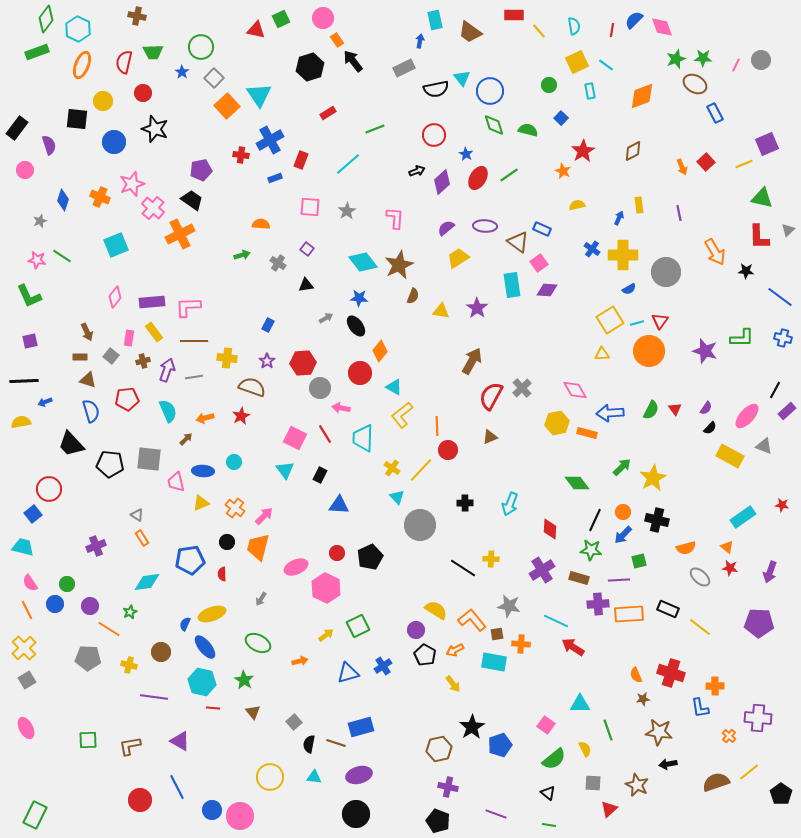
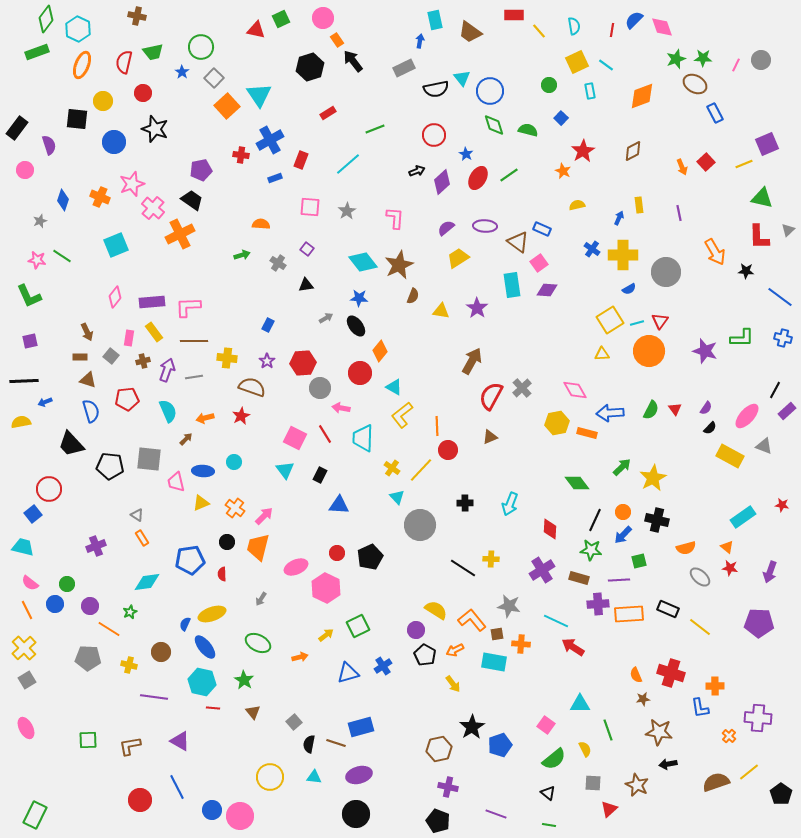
green trapezoid at (153, 52): rotated 10 degrees counterclockwise
black pentagon at (110, 464): moved 2 px down
pink semicircle at (30, 583): rotated 18 degrees counterclockwise
orange arrow at (300, 661): moved 4 px up
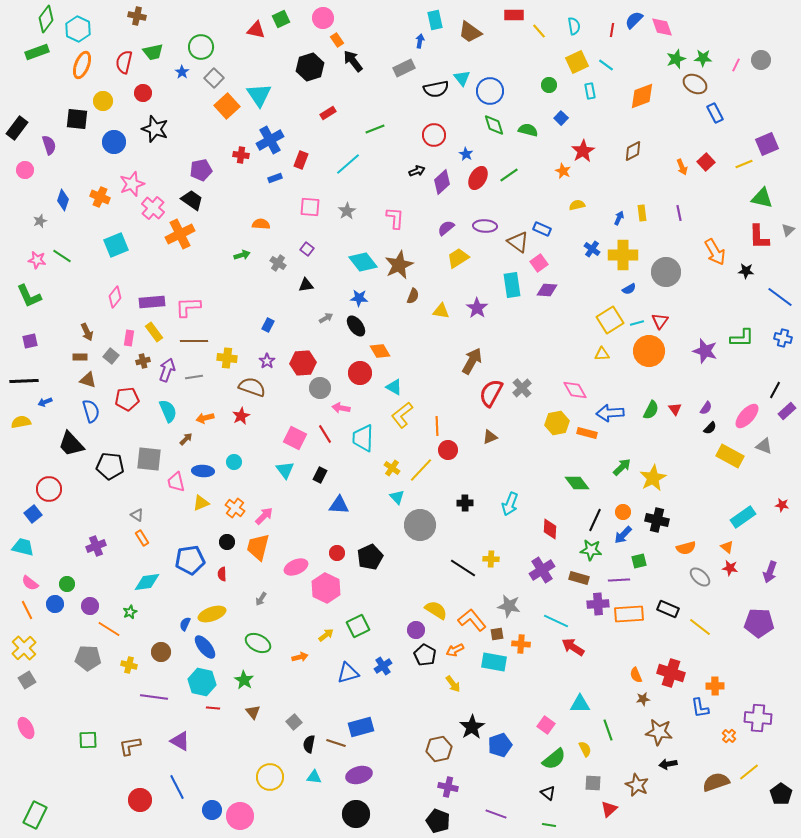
yellow rectangle at (639, 205): moved 3 px right, 8 px down
orange diamond at (380, 351): rotated 70 degrees counterclockwise
red semicircle at (491, 396): moved 3 px up
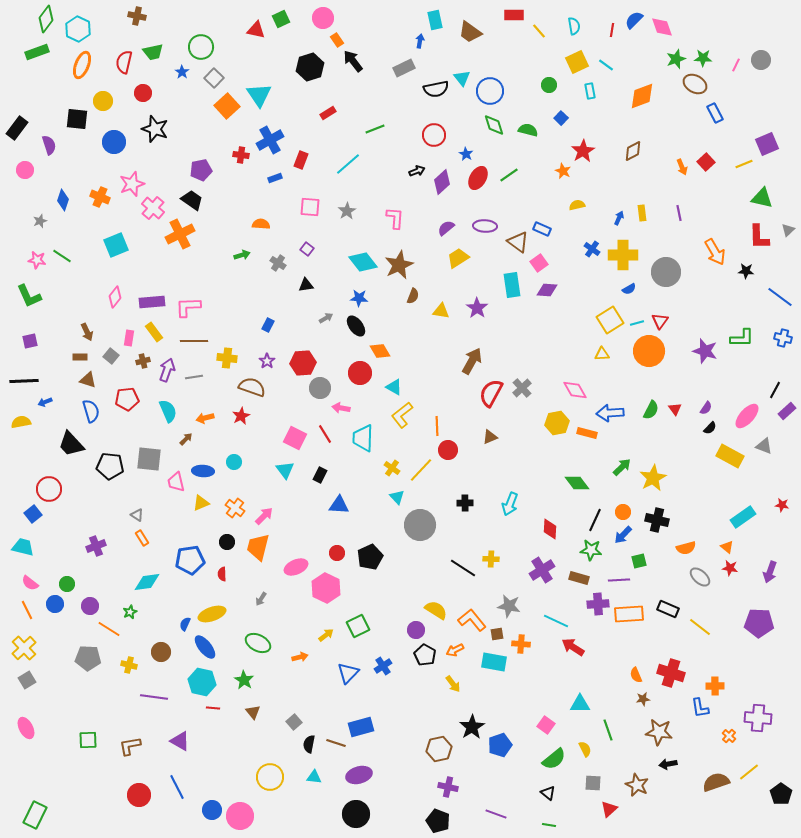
blue triangle at (348, 673): rotated 30 degrees counterclockwise
red circle at (140, 800): moved 1 px left, 5 px up
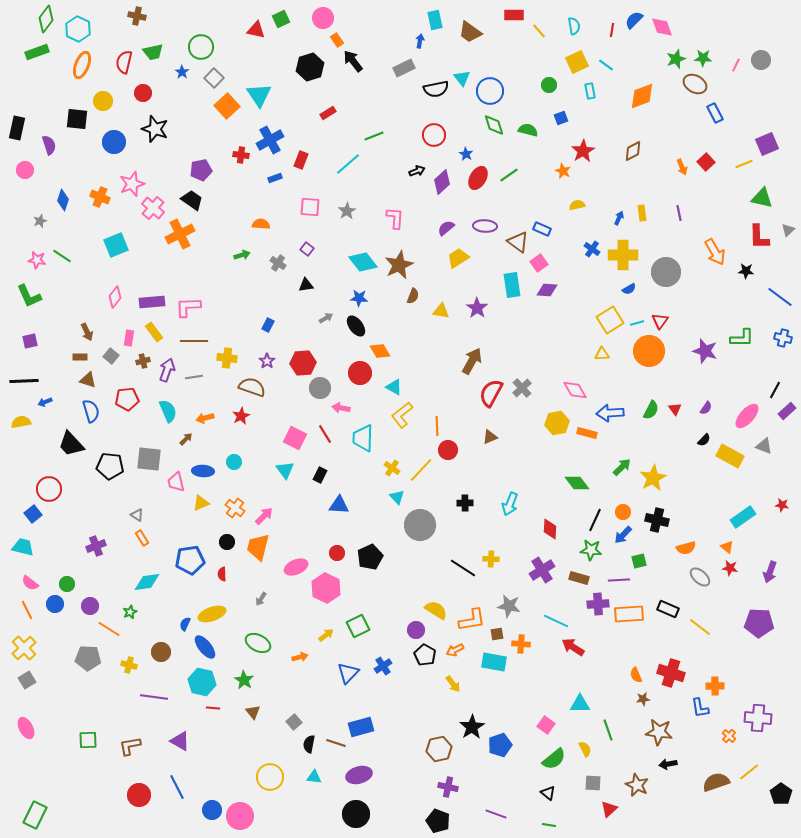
blue square at (561, 118): rotated 24 degrees clockwise
black rectangle at (17, 128): rotated 25 degrees counterclockwise
green line at (375, 129): moved 1 px left, 7 px down
black semicircle at (710, 428): moved 6 px left, 12 px down
orange L-shape at (472, 620): rotated 120 degrees clockwise
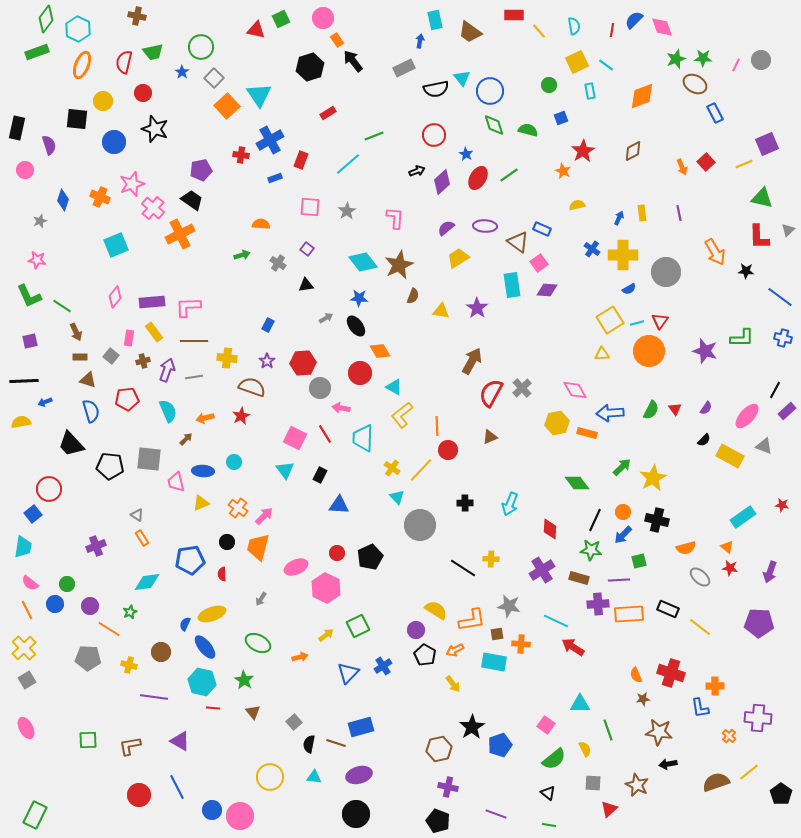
green line at (62, 256): moved 50 px down
brown arrow at (87, 332): moved 11 px left
orange cross at (235, 508): moved 3 px right
cyan trapezoid at (23, 547): rotated 85 degrees clockwise
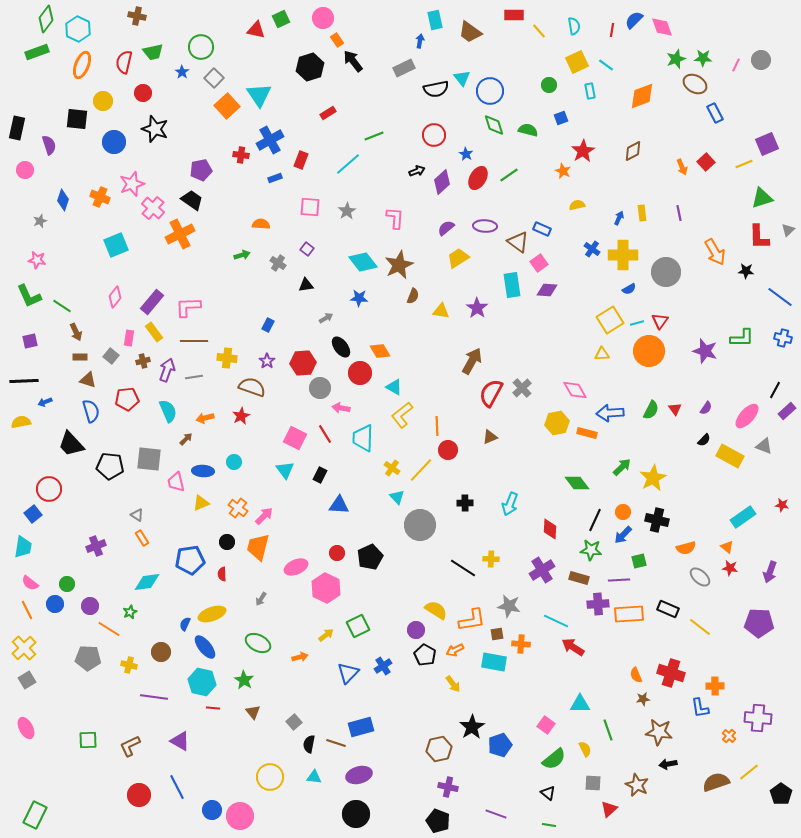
green triangle at (762, 198): rotated 30 degrees counterclockwise
purple rectangle at (152, 302): rotated 45 degrees counterclockwise
black ellipse at (356, 326): moved 15 px left, 21 px down
brown L-shape at (130, 746): rotated 15 degrees counterclockwise
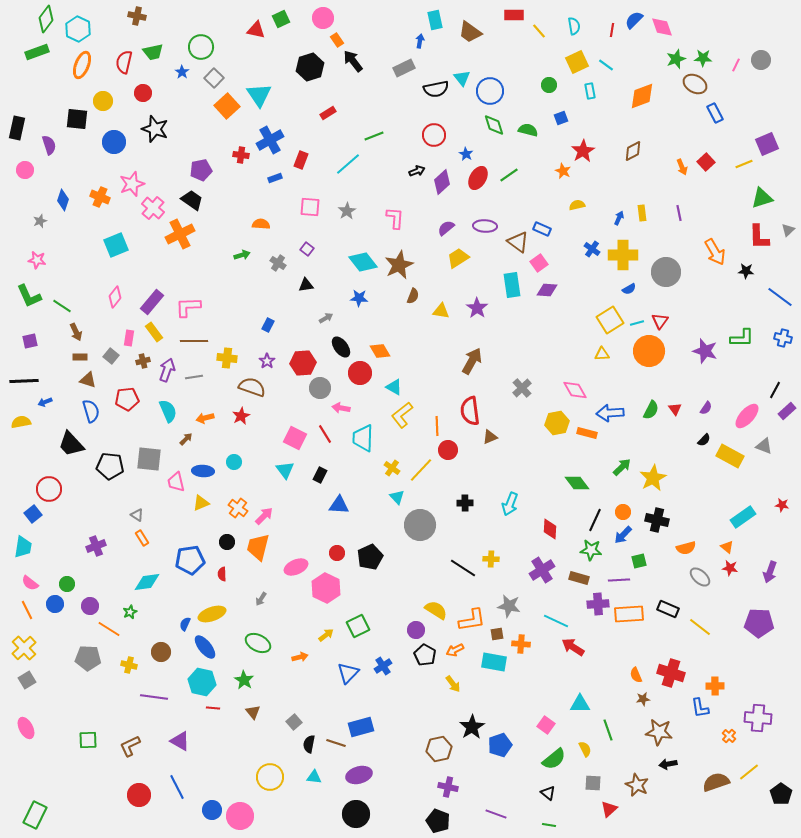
red semicircle at (491, 393): moved 21 px left, 18 px down; rotated 36 degrees counterclockwise
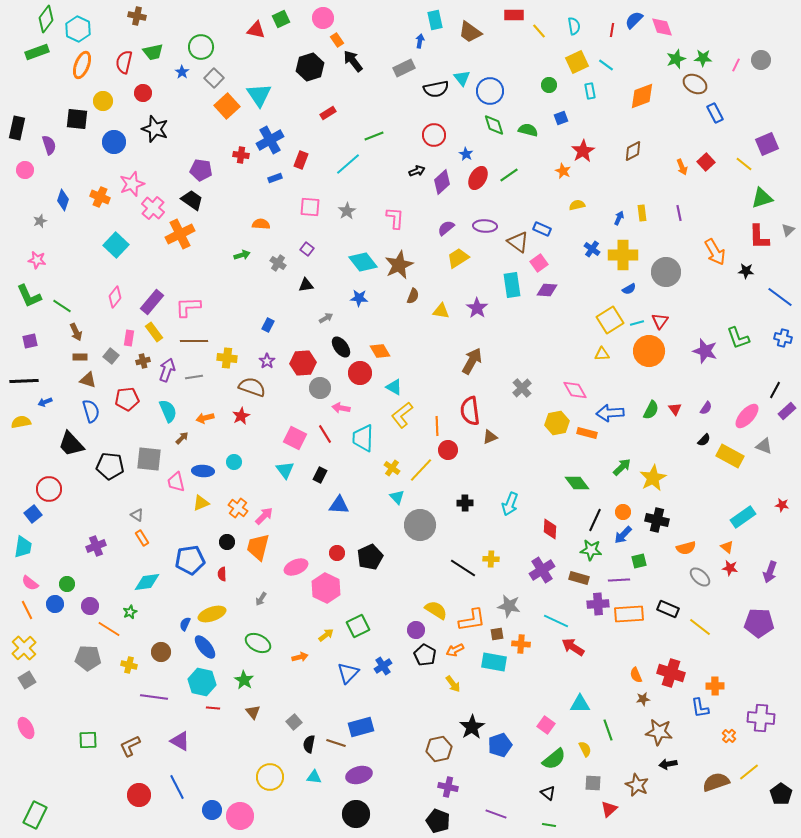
yellow line at (744, 164): rotated 60 degrees clockwise
purple pentagon at (201, 170): rotated 20 degrees clockwise
cyan square at (116, 245): rotated 25 degrees counterclockwise
green L-shape at (742, 338): moved 4 px left; rotated 70 degrees clockwise
brown arrow at (186, 439): moved 4 px left, 1 px up
purple cross at (758, 718): moved 3 px right
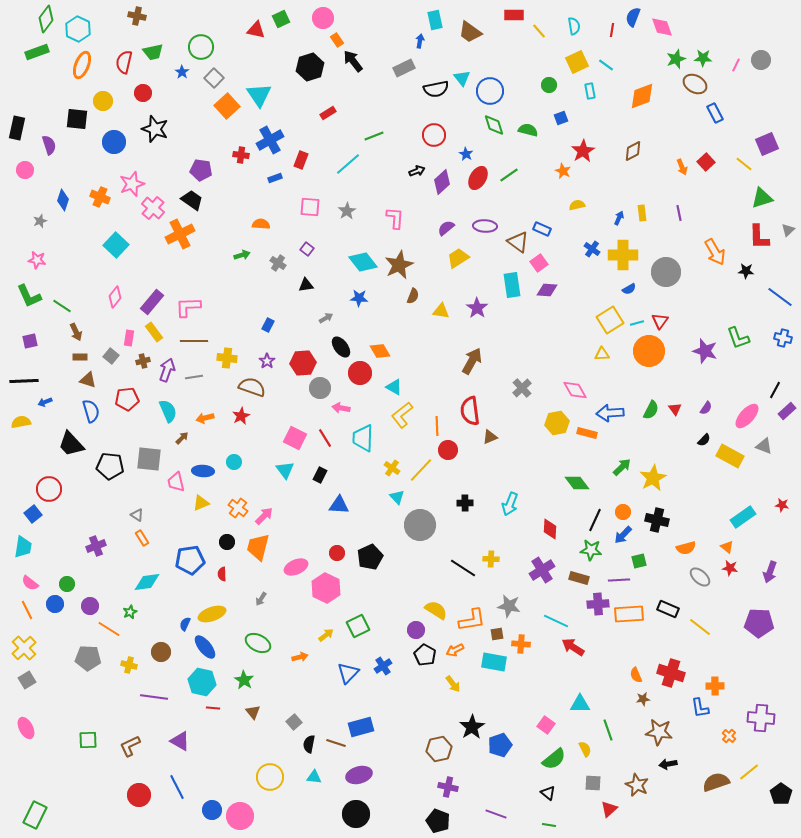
blue semicircle at (634, 20): moved 1 px left, 3 px up; rotated 24 degrees counterclockwise
red line at (325, 434): moved 4 px down
